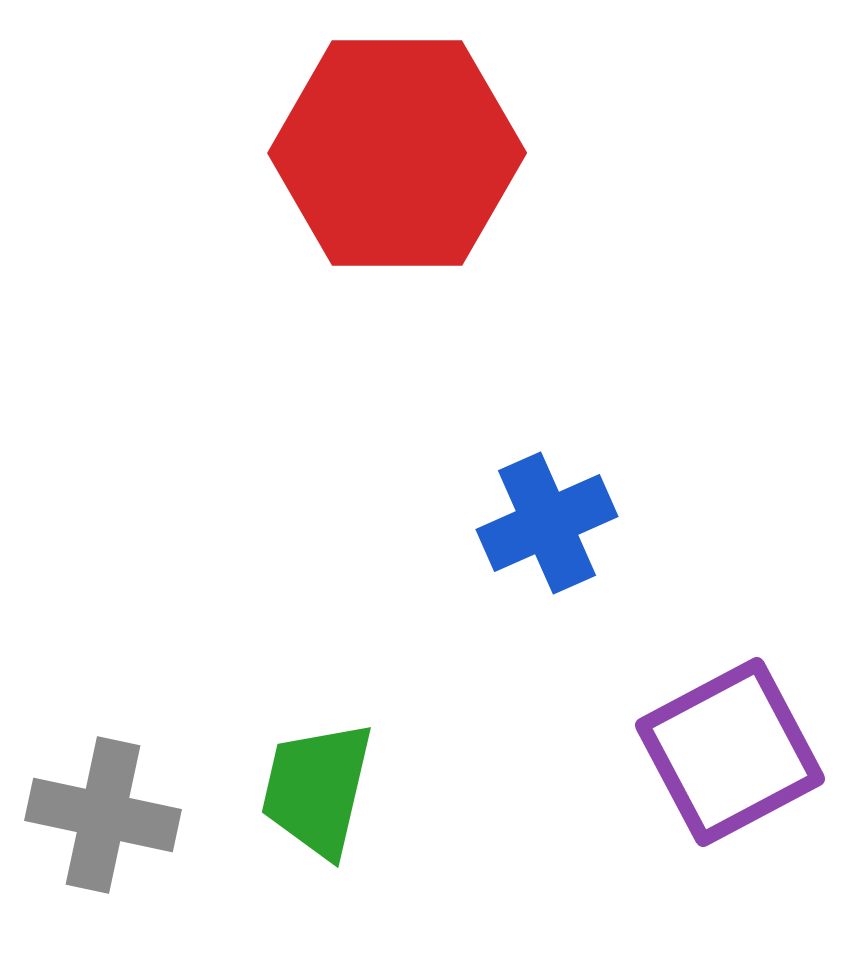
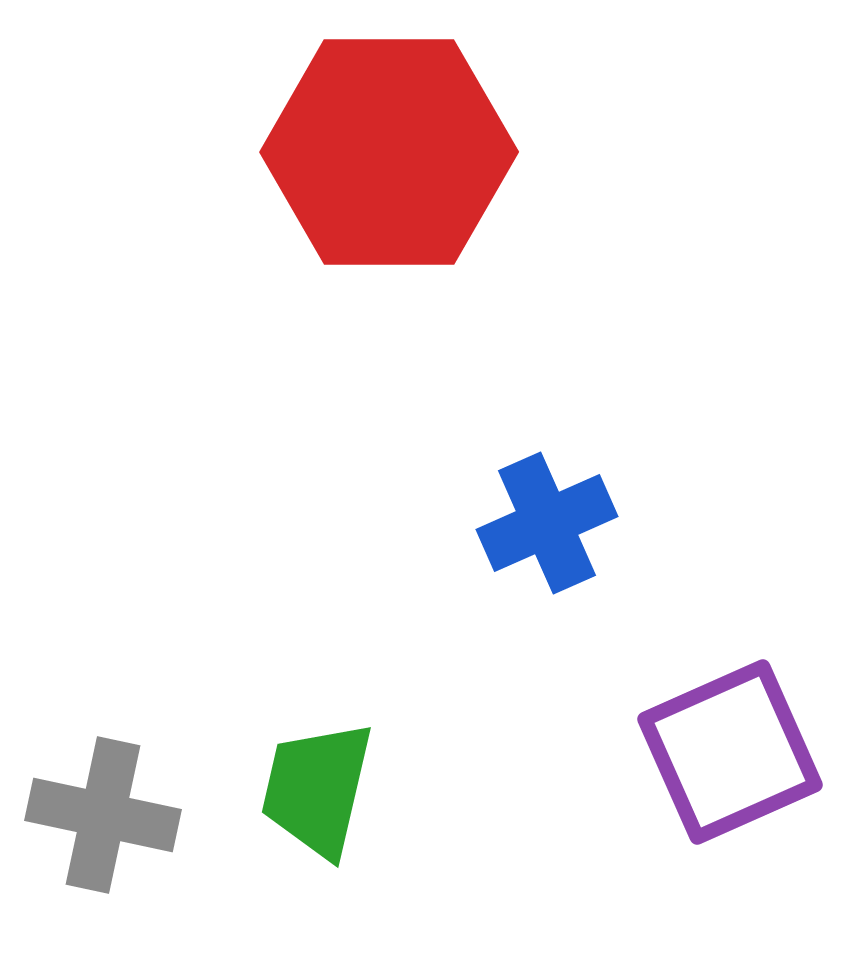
red hexagon: moved 8 px left, 1 px up
purple square: rotated 4 degrees clockwise
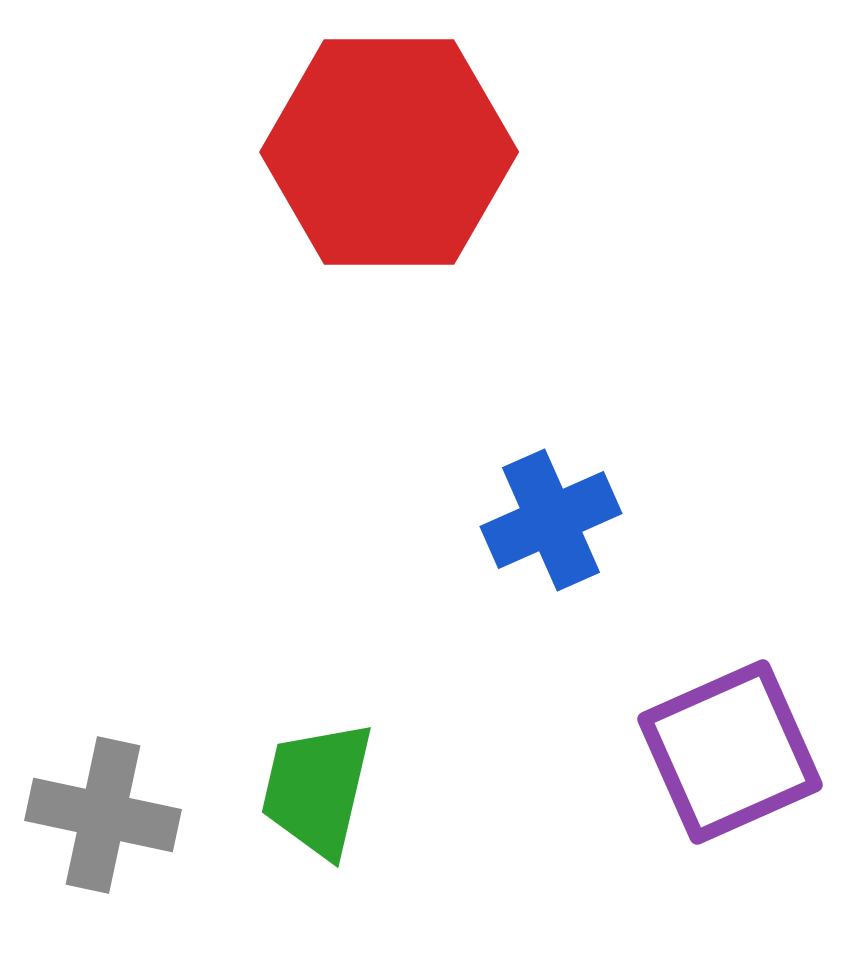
blue cross: moved 4 px right, 3 px up
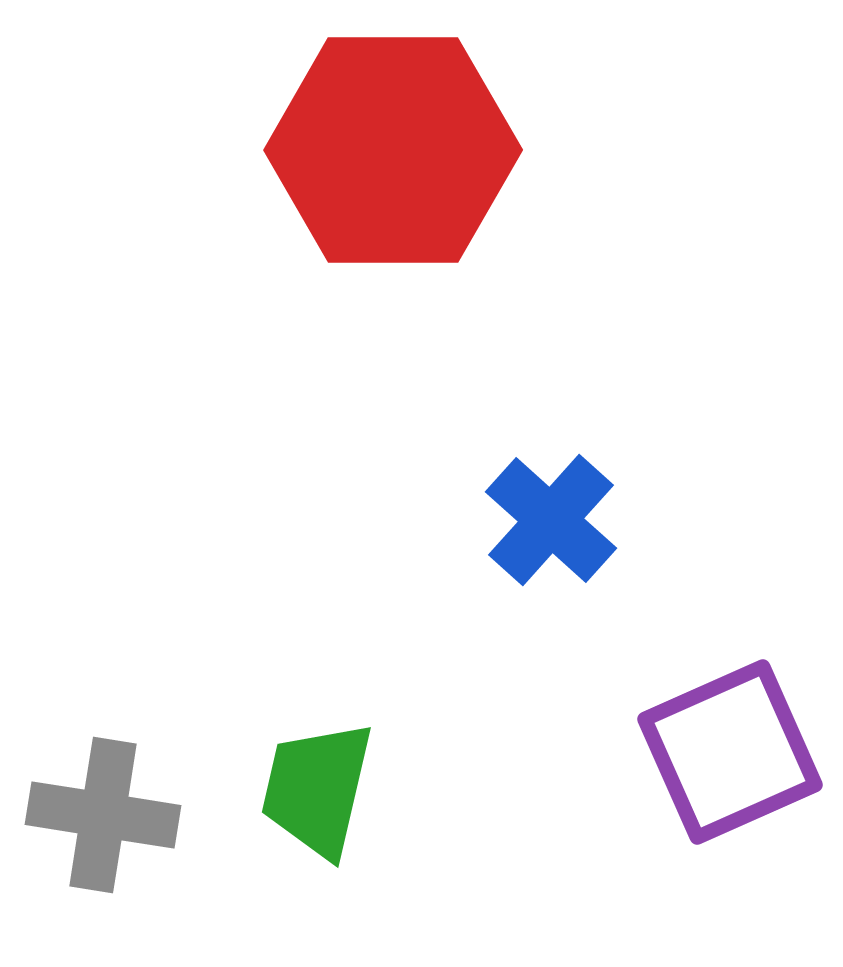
red hexagon: moved 4 px right, 2 px up
blue cross: rotated 24 degrees counterclockwise
gray cross: rotated 3 degrees counterclockwise
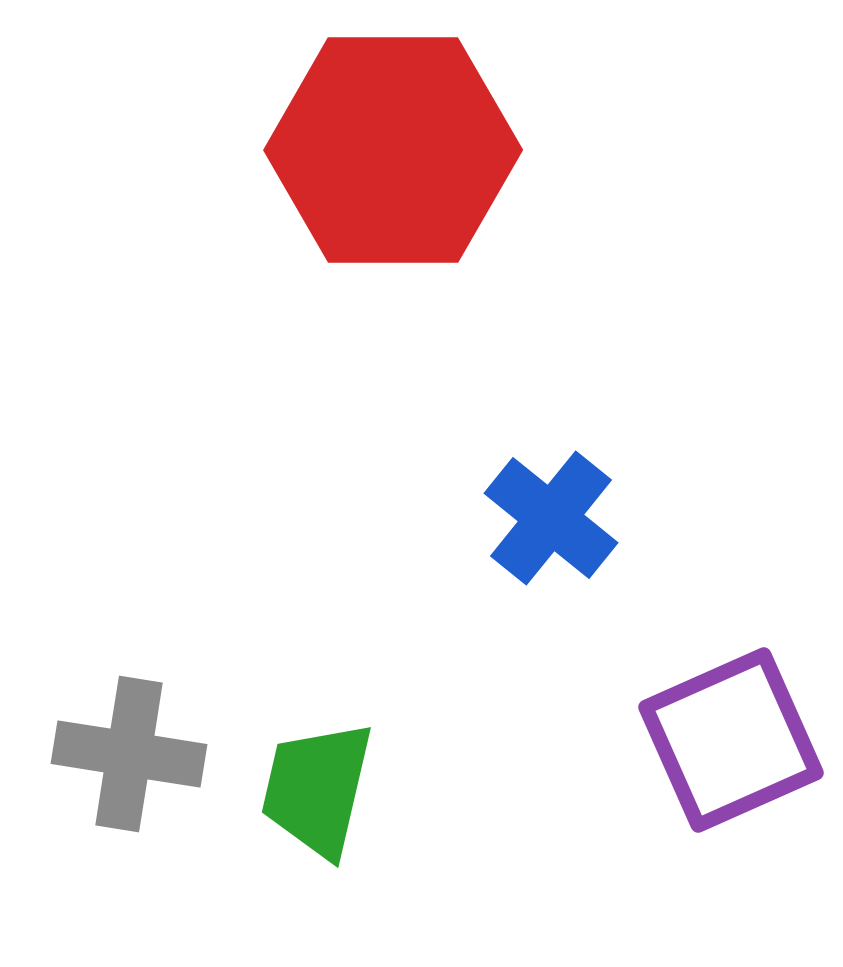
blue cross: moved 2 px up; rotated 3 degrees counterclockwise
purple square: moved 1 px right, 12 px up
gray cross: moved 26 px right, 61 px up
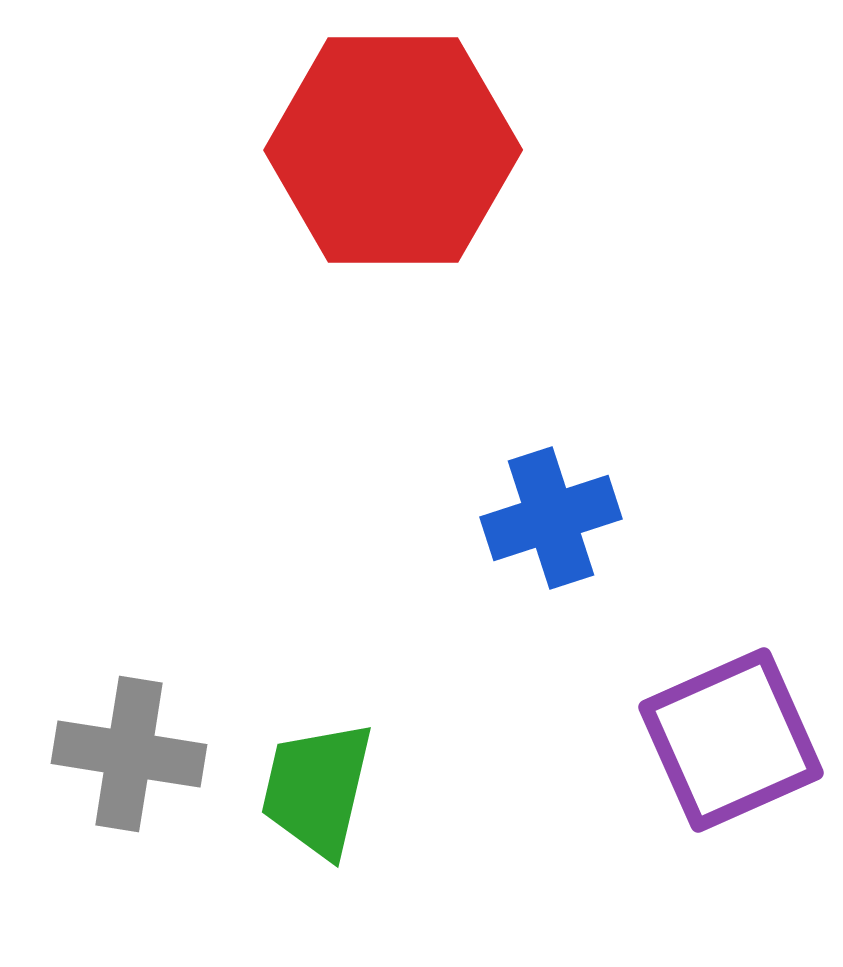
blue cross: rotated 33 degrees clockwise
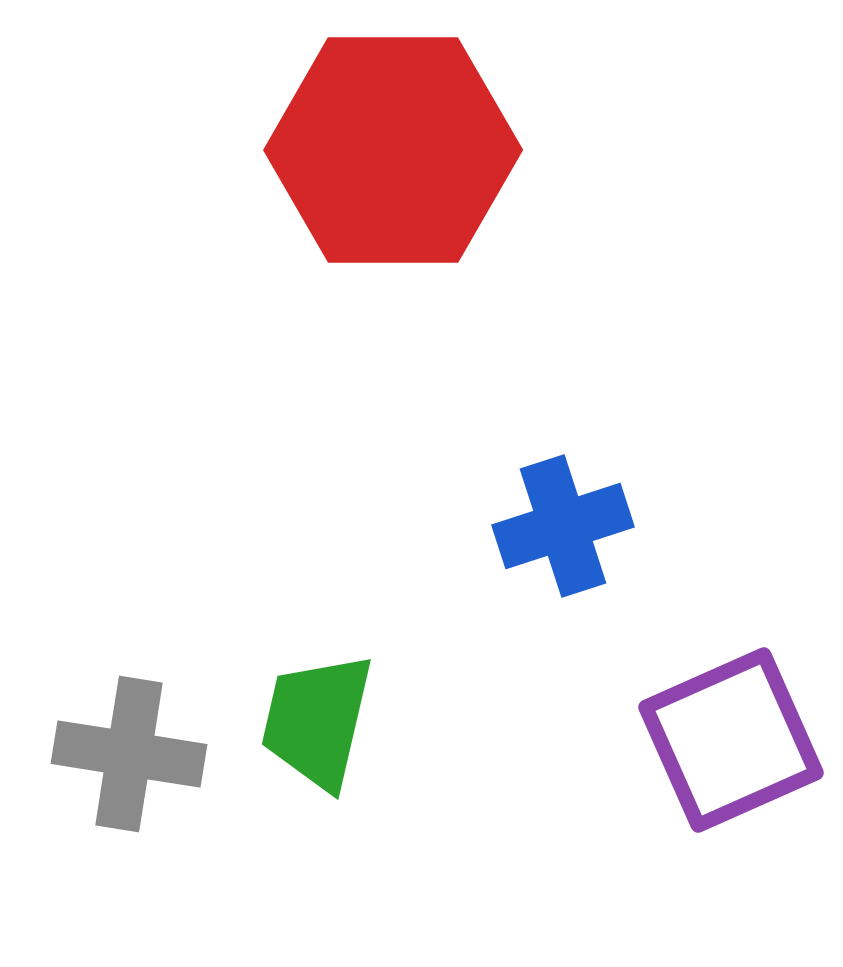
blue cross: moved 12 px right, 8 px down
green trapezoid: moved 68 px up
